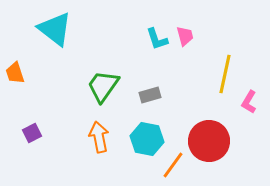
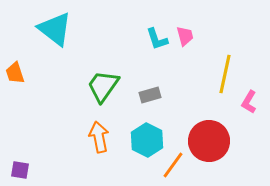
purple square: moved 12 px left, 37 px down; rotated 36 degrees clockwise
cyan hexagon: moved 1 px down; rotated 16 degrees clockwise
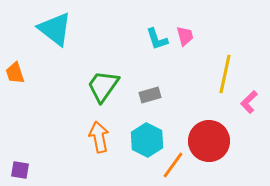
pink L-shape: rotated 15 degrees clockwise
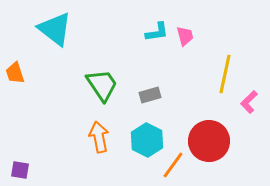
cyan L-shape: moved 7 px up; rotated 80 degrees counterclockwise
green trapezoid: moved 1 px left, 1 px up; rotated 111 degrees clockwise
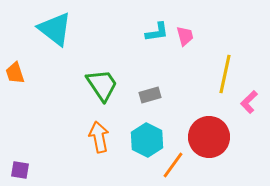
red circle: moved 4 px up
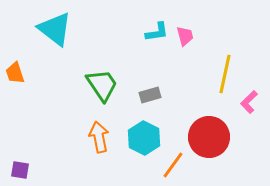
cyan hexagon: moved 3 px left, 2 px up
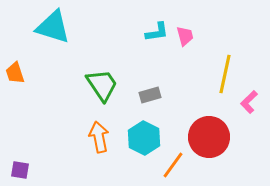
cyan triangle: moved 2 px left, 2 px up; rotated 21 degrees counterclockwise
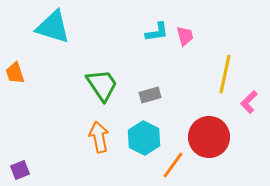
purple square: rotated 30 degrees counterclockwise
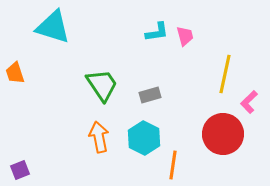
red circle: moved 14 px right, 3 px up
orange line: rotated 28 degrees counterclockwise
